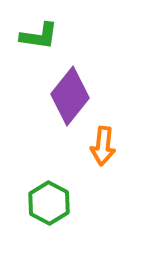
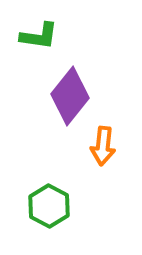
green hexagon: moved 3 px down
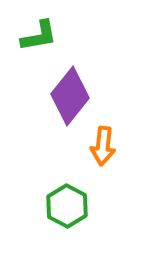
green L-shape: rotated 18 degrees counterclockwise
green hexagon: moved 18 px right
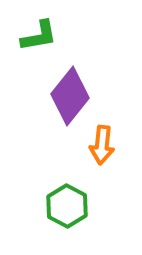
orange arrow: moved 1 px left, 1 px up
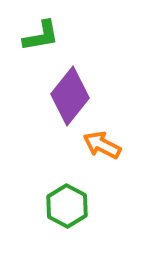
green L-shape: moved 2 px right
orange arrow: rotated 111 degrees clockwise
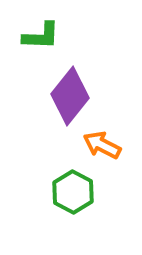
green L-shape: rotated 12 degrees clockwise
green hexagon: moved 6 px right, 14 px up
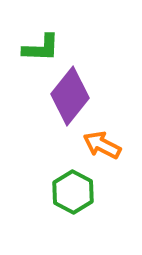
green L-shape: moved 12 px down
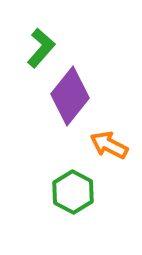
green L-shape: rotated 51 degrees counterclockwise
orange arrow: moved 7 px right
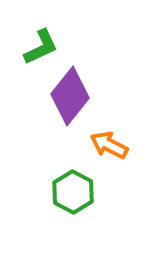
green L-shape: moved 1 px up; rotated 24 degrees clockwise
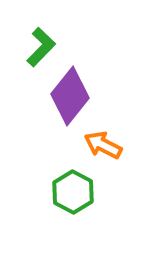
green L-shape: rotated 21 degrees counterclockwise
orange arrow: moved 6 px left
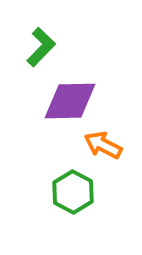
purple diamond: moved 5 px down; rotated 50 degrees clockwise
